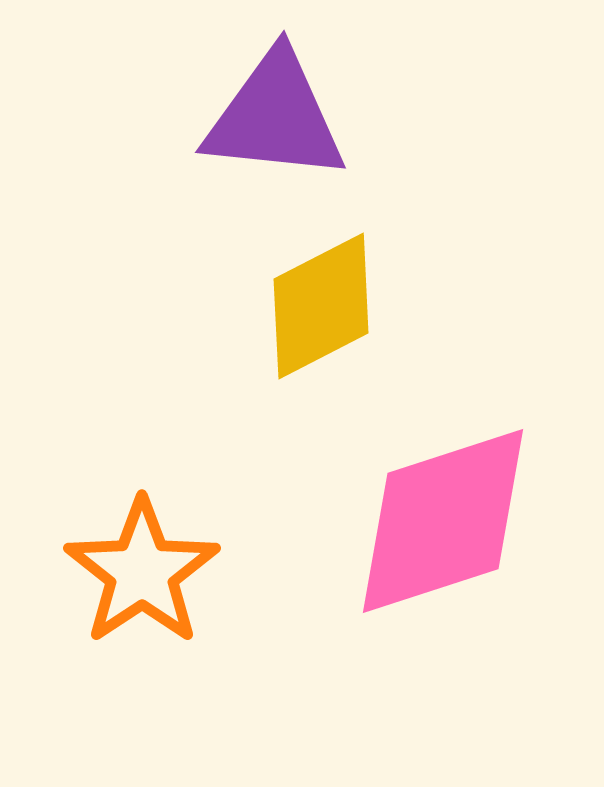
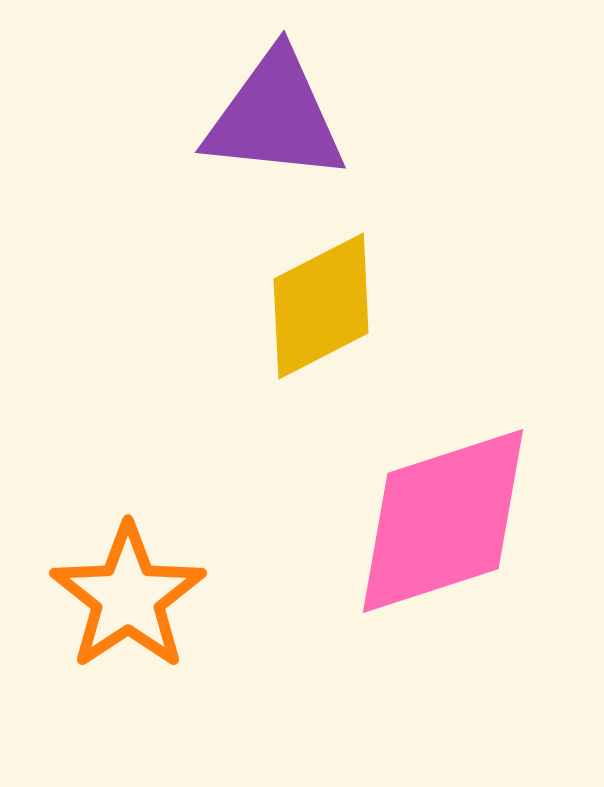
orange star: moved 14 px left, 25 px down
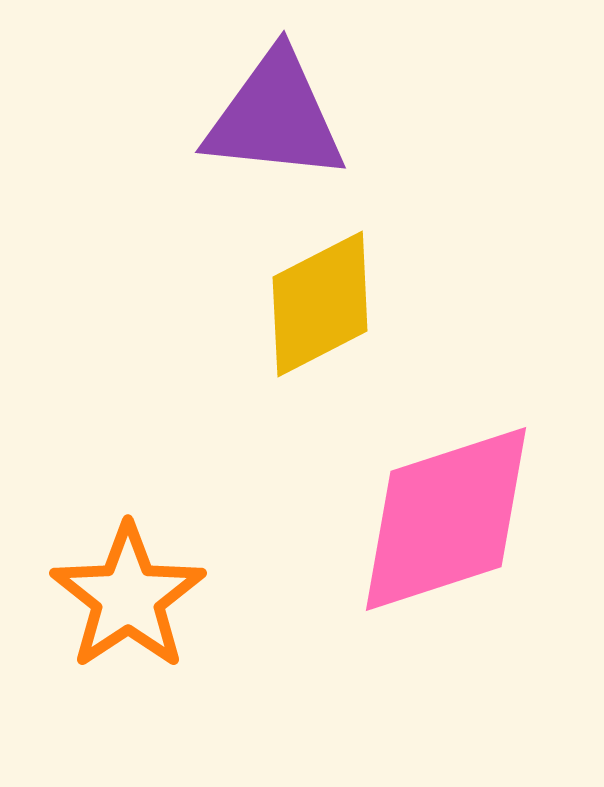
yellow diamond: moved 1 px left, 2 px up
pink diamond: moved 3 px right, 2 px up
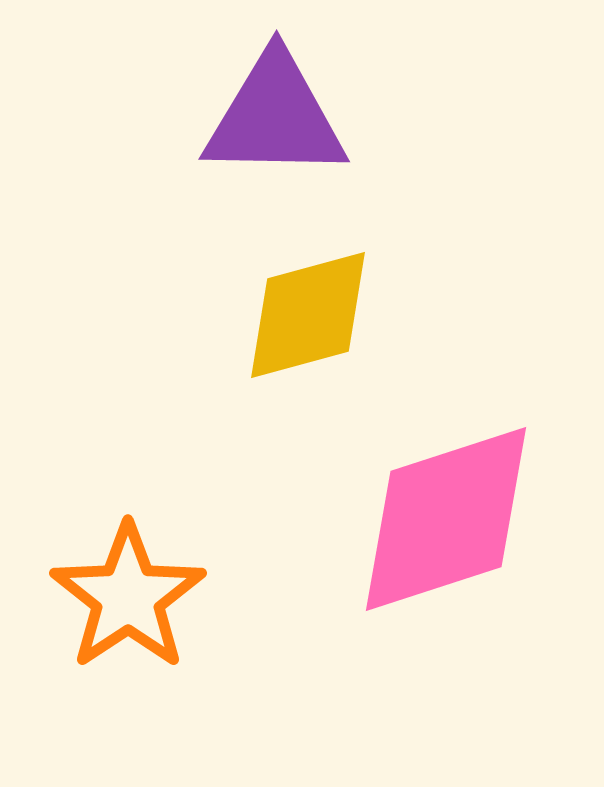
purple triangle: rotated 5 degrees counterclockwise
yellow diamond: moved 12 px left, 11 px down; rotated 12 degrees clockwise
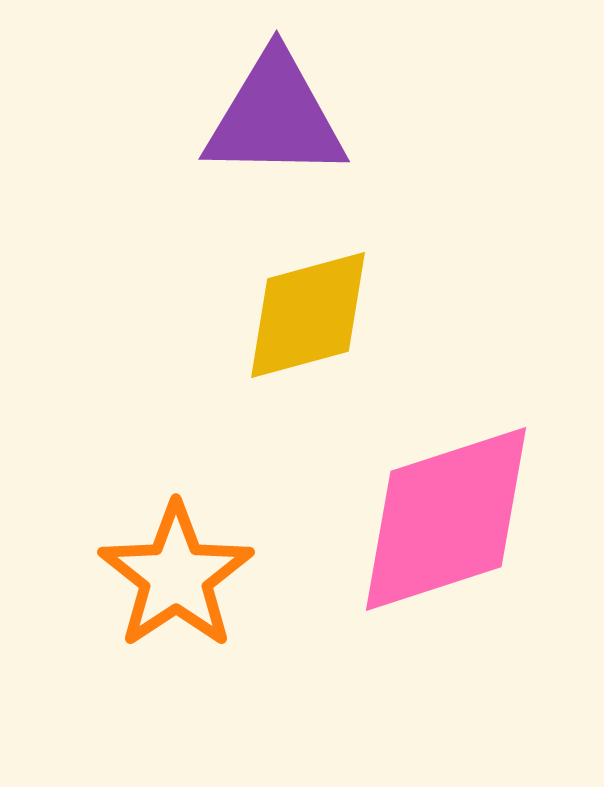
orange star: moved 48 px right, 21 px up
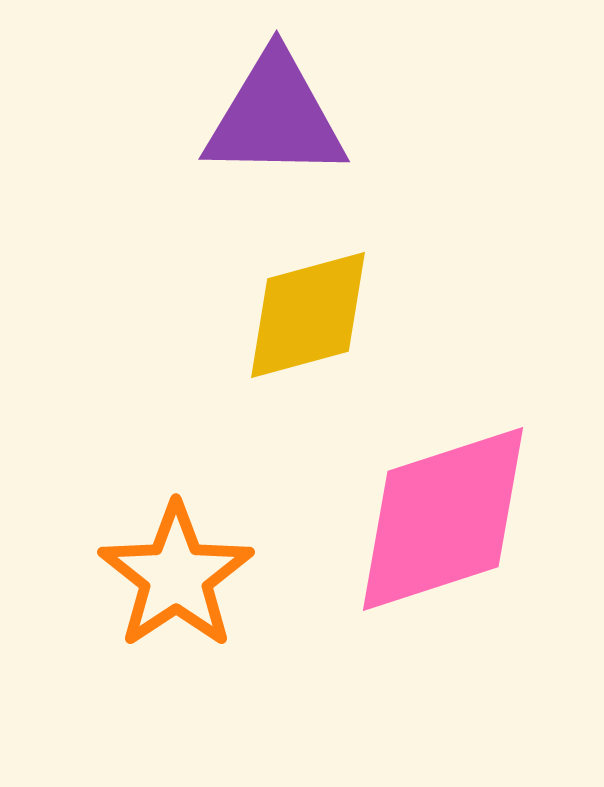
pink diamond: moved 3 px left
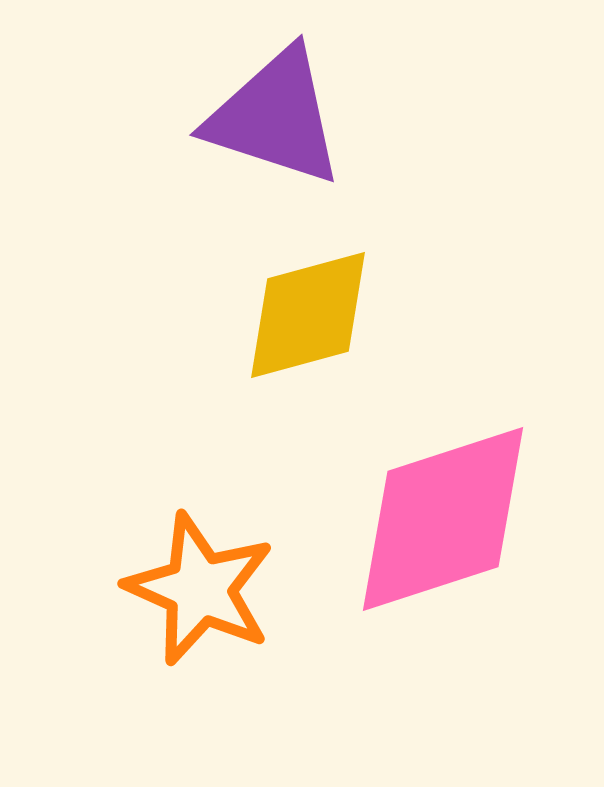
purple triangle: rotated 17 degrees clockwise
orange star: moved 24 px right, 13 px down; rotated 14 degrees counterclockwise
